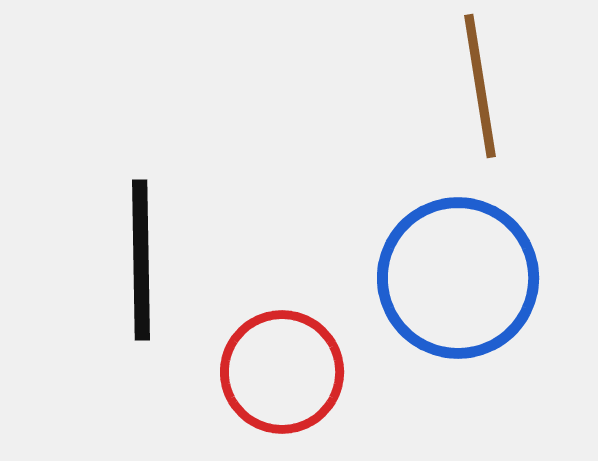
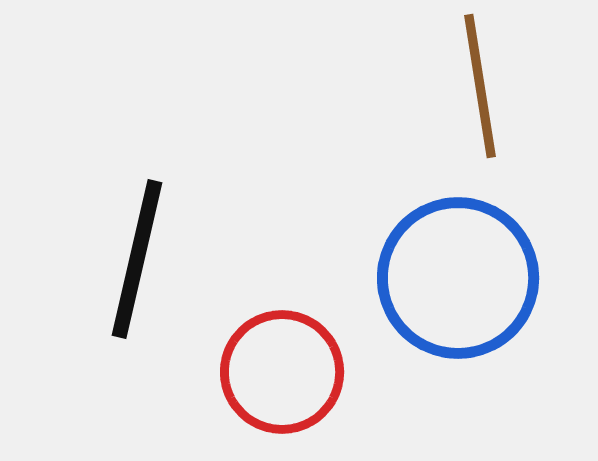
black line: moved 4 px left, 1 px up; rotated 14 degrees clockwise
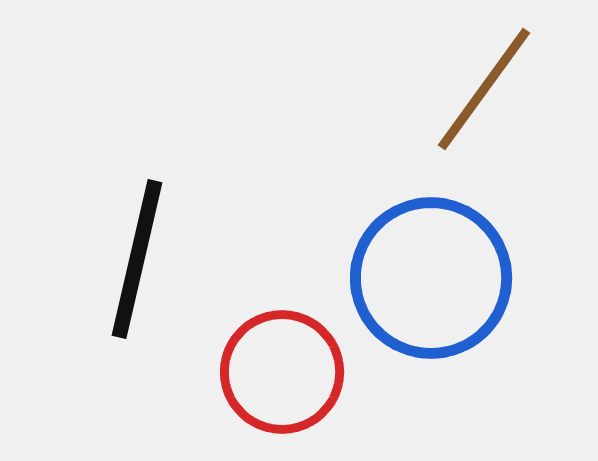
brown line: moved 4 px right, 3 px down; rotated 45 degrees clockwise
blue circle: moved 27 px left
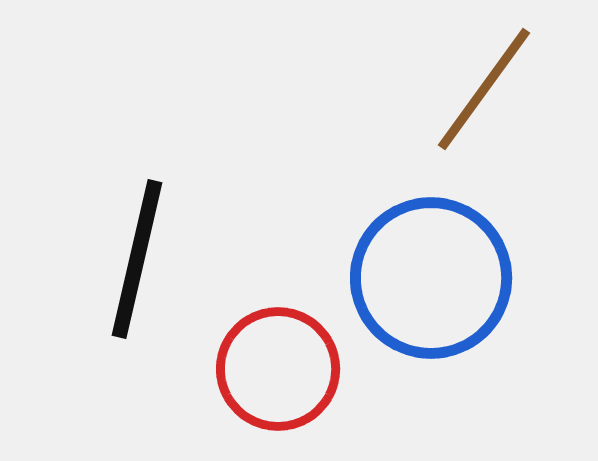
red circle: moved 4 px left, 3 px up
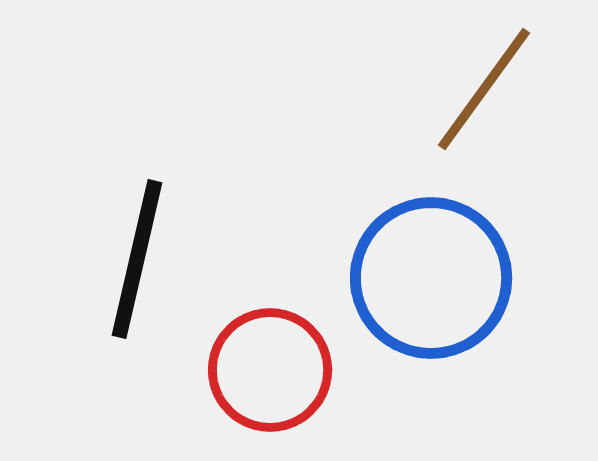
red circle: moved 8 px left, 1 px down
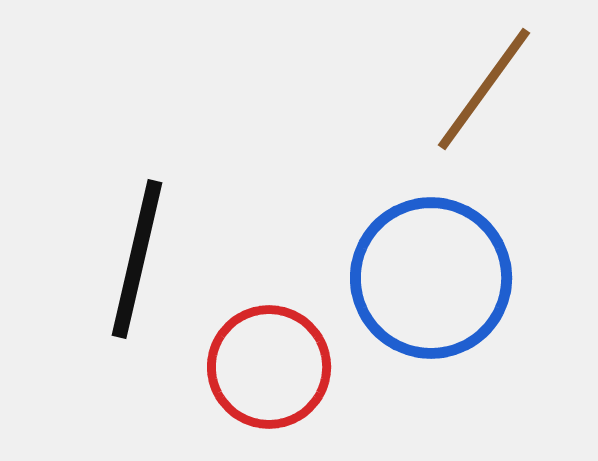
red circle: moved 1 px left, 3 px up
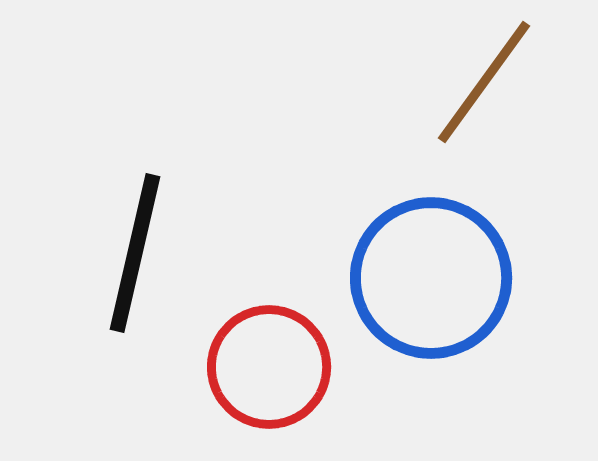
brown line: moved 7 px up
black line: moved 2 px left, 6 px up
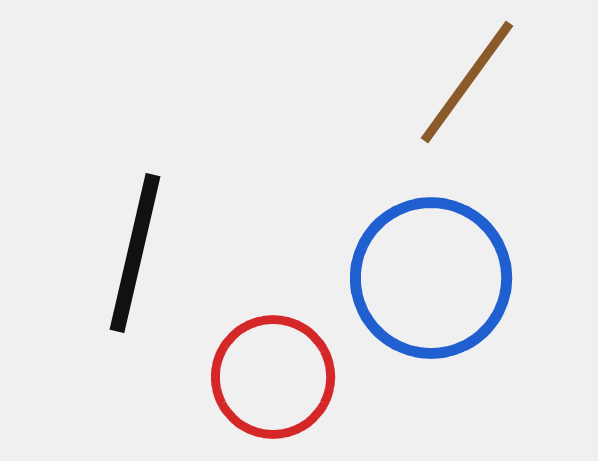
brown line: moved 17 px left
red circle: moved 4 px right, 10 px down
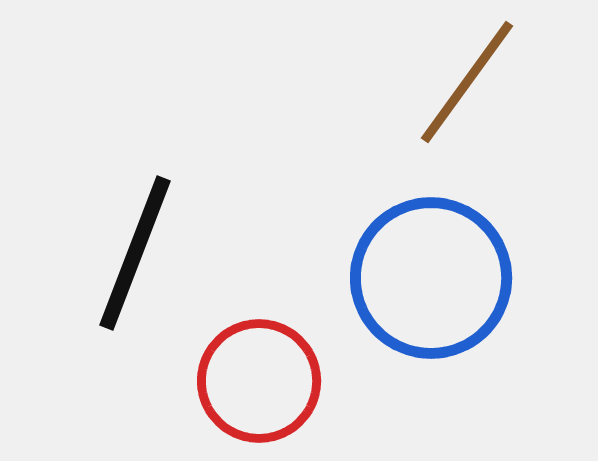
black line: rotated 8 degrees clockwise
red circle: moved 14 px left, 4 px down
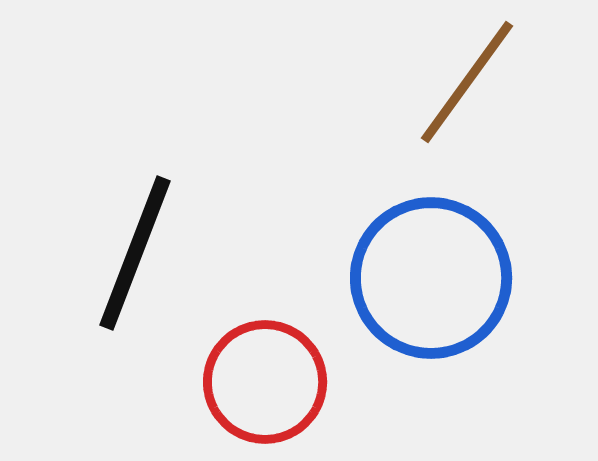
red circle: moved 6 px right, 1 px down
